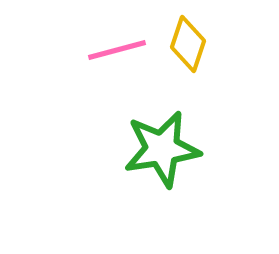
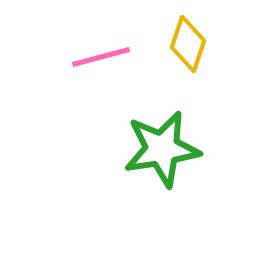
pink line: moved 16 px left, 7 px down
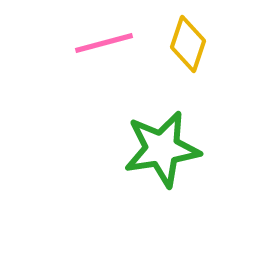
pink line: moved 3 px right, 14 px up
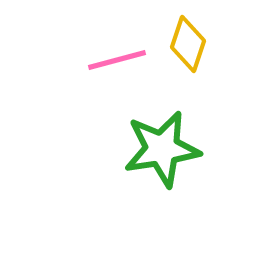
pink line: moved 13 px right, 17 px down
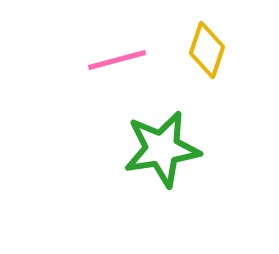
yellow diamond: moved 19 px right, 6 px down
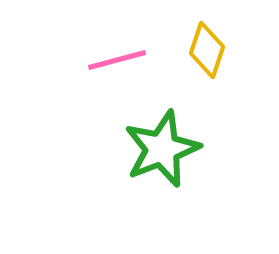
green star: rotated 12 degrees counterclockwise
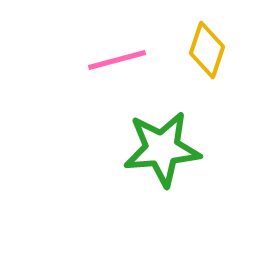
green star: rotated 16 degrees clockwise
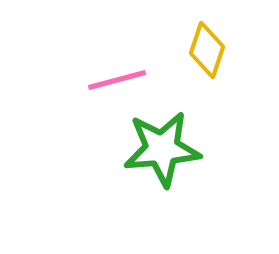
pink line: moved 20 px down
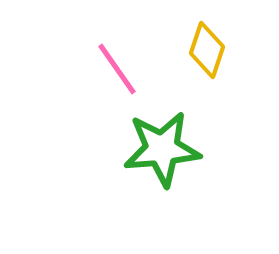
pink line: moved 11 px up; rotated 70 degrees clockwise
